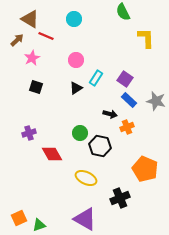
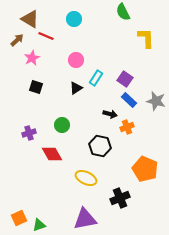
green circle: moved 18 px left, 8 px up
purple triangle: rotated 40 degrees counterclockwise
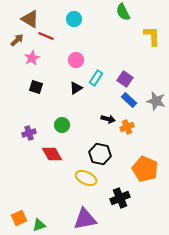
yellow L-shape: moved 6 px right, 2 px up
black arrow: moved 2 px left, 5 px down
black hexagon: moved 8 px down
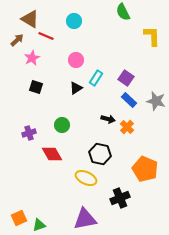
cyan circle: moved 2 px down
purple square: moved 1 px right, 1 px up
orange cross: rotated 24 degrees counterclockwise
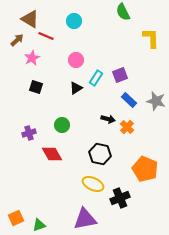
yellow L-shape: moved 1 px left, 2 px down
purple square: moved 6 px left, 3 px up; rotated 35 degrees clockwise
yellow ellipse: moved 7 px right, 6 px down
orange square: moved 3 px left
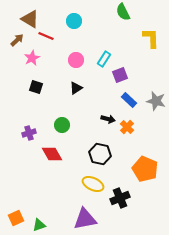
cyan rectangle: moved 8 px right, 19 px up
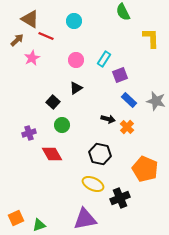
black square: moved 17 px right, 15 px down; rotated 24 degrees clockwise
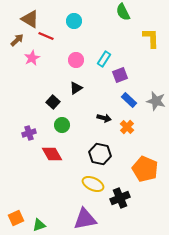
black arrow: moved 4 px left, 1 px up
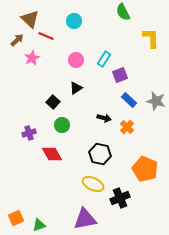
brown triangle: rotated 12 degrees clockwise
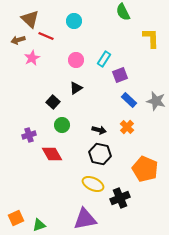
brown arrow: moved 1 px right; rotated 152 degrees counterclockwise
black arrow: moved 5 px left, 12 px down
purple cross: moved 2 px down
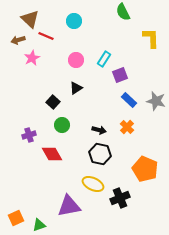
purple triangle: moved 16 px left, 13 px up
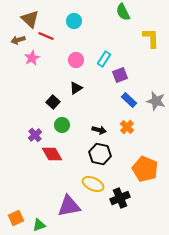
purple cross: moved 6 px right; rotated 24 degrees counterclockwise
